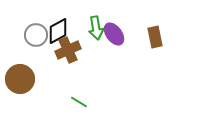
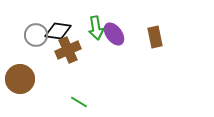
black diamond: rotated 36 degrees clockwise
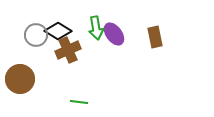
black diamond: rotated 24 degrees clockwise
green line: rotated 24 degrees counterclockwise
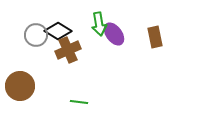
green arrow: moved 3 px right, 4 px up
brown circle: moved 7 px down
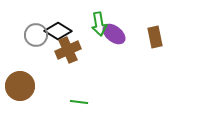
purple ellipse: rotated 15 degrees counterclockwise
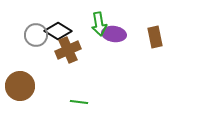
purple ellipse: rotated 30 degrees counterclockwise
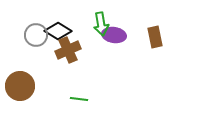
green arrow: moved 2 px right
purple ellipse: moved 1 px down
green line: moved 3 px up
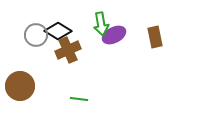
purple ellipse: rotated 35 degrees counterclockwise
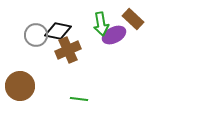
black diamond: rotated 20 degrees counterclockwise
brown rectangle: moved 22 px left, 18 px up; rotated 35 degrees counterclockwise
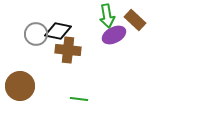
brown rectangle: moved 2 px right, 1 px down
green arrow: moved 6 px right, 8 px up
gray circle: moved 1 px up
brown cross: rotated 30 degrees clockwise
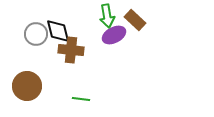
black diamond: rotated 64 degrees clockwise
brown cross: moved 3 px right
brown circle: moved 7 px right
green line: moved 2 px right
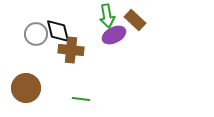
brown circle: moved 1 px left, 2 px down
